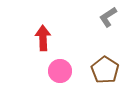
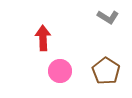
gray L-shape: rotated 115 degrees counterclockwise
brown pentagon: moved 1 px right, 1 px down
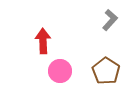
gray L-shape: moved 2 px right, 3 px down; rotated 80 degrees counterclockwise
red arrow: moved 3 px down
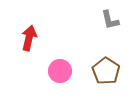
gray L-shape: rotated 125 degrees clockwise
red arrow: moved 14 px left, 3 px up; rotated 15 degrees clockwise
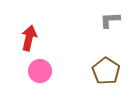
gray L-shape: rotated 100 degrees clockwise
pink circle: moved 20 px left
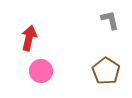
gray L-shape: rotated 80 degrees clockwise
pink circle: moved 1 px right
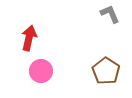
gray L-shape: moved 6 px up; rotated 10 degrees counterclockwise
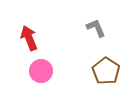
gray L-shape: moved 14 px left, 14 px down
red arrow: rotated 35 degrees counterclockwise
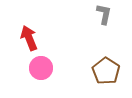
gray L-shape: moved 8 px right, 14 px up; rotated 35 degrees clockwise
pink circle: moved 3 px up
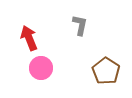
gray L-shape: moved 24 px left, 11 px down
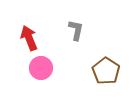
gray L-shape: moved 4 px left, 5 px down
